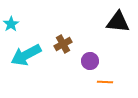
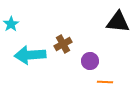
cyan arrow: moved 4 px right; rotated 24 degrees clockwise
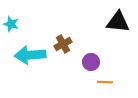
cyan star: rotated 21 degrees counterclockwise
purple circle: moved 1 px right, 1 px down
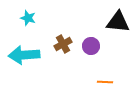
cyan star: moved 17 px right, 6 px up
cyan arrow: moved 6 px left
purple circle: moved 16 px up
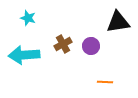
black triangle: rotated 15 degrees counterclockwise
